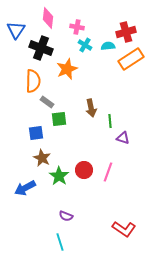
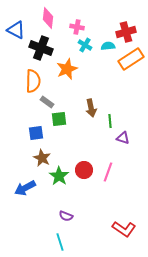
blue triangle: rotated 36 degrees counterclockwise
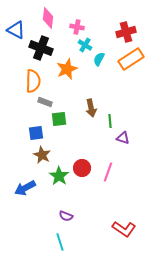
cyan semicircle: moved 9 px left, 13 px down; rotated 56 degrees counterclockwise
gray rectangle: moved 2 px left; rotated 16 degrees counterclockwise
brown star: moved 3 px up
red circle: moved 2 px left, 2 px up
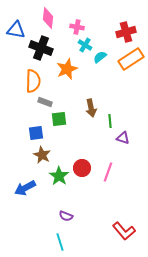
blue triangle: rotated 18 degrees counterclockwise
cyan semicircle: moved 1 px right, 2 px up; rotated 24 degrees clockwise
red L-shape: moved 2 px down; rotated 15 degrees clockwise
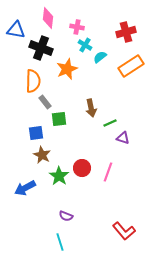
orange rectangle: moved 7 px down
gray rectangle: rotated 32 degrees clockwise
green line: moved 2 px down; rotated 72 degrees clockwise
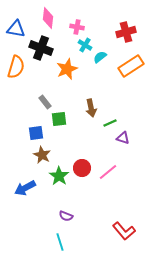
blue triangle: moved 1 px up
orange semicircle: moved 17 px left, 14 px up; rotated 15 degrees clockwise
pink line: rotated 30 degrees clockwise
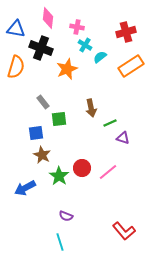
gray rectangle: moved 2 px left
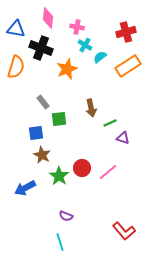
orange rectangle: moved 3 px left
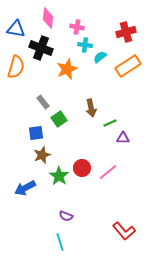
cyan cross: rotated 24 degrees counterclockwise
green square: rotated 28 degrees counterclockwise
purple triangle: rotated 16 degrees counterclockwise
brown star: rotated 24 degrees clockwise
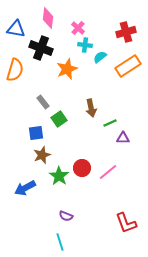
pink cross: moved 1 px right, 1 px down; rotated 32 degrees clockwise
orange semicircle: moved 1 px left, 3 px down
red L-shape: moved 2 px right, 8 px up; rotated 20 degrees clockwise
